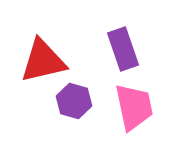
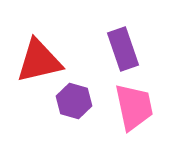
red triangle: moved 4 px left
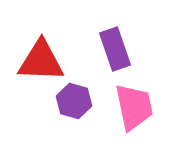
purple rectangle: moved 8 px left
red triangle: moved 2 px right; rotated 15 degrees clockwise
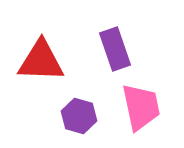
purple hexagon: moved 5 px right, 15 px down
pink trapezoid: moved 7 px right
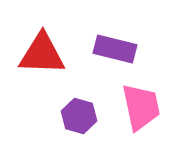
purple rectangle: rotated 57 degrees counterclockwise
red triangle: moved 1 px right, 7 px up
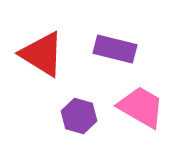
red triangle: rotated 30 degrees clockwise
pink trapezoid: rotated 48 degrees counterclockwise
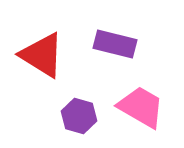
purple rectangle: moved 5 px up
red triangle: moved 1 px down
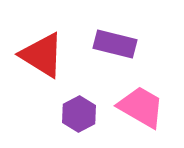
purple hexagon: moved 2 px up; rotated 16 degrees clockwise
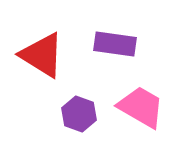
purple rectangle: rotated 6 degrees counterclockwise
purple hexagon: rotated 12 degrees counterclockwise
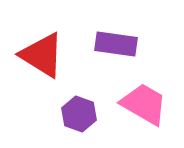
purple rectangle: moved 1 px right
pink trapezoid: moved 3 px right, 3 px up
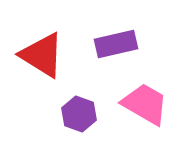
purple rectangle: rotated 21 degrees counterclockwise
pink trapezoid: moved 1 px right
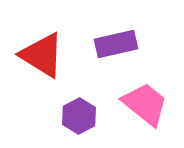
pink trapezoid: rotated 9 degrees clockwise
purple hexagon: moved 2 px down; rotated 12 degrees clockwise
